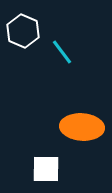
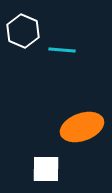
cyan line: moved 2 px up; rotated 48 degrees counterclockwise
orange ellipse: rotated 24 degrees counterclockwise
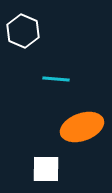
cyan line: moved 6 px left, 29 px down
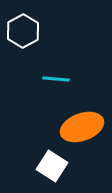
white hexagon: rotated 8 degrees clockwise
white square: moved 6 px right, 3 px up; rotated 32 degrees clockwise
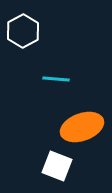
white square: moved 5 px right; rotated 12 degrees counterclockwise
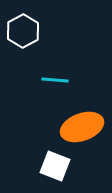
cyan line: moved 1 px left, 1 px down
white square: moved 2 px left
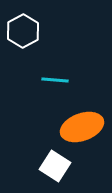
white square: rotated 12 degrees clockwise
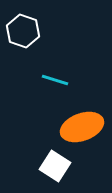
white hexagon: rotated 12 degrees counterclockwise
cyan line: rotated 12 degrees clockwise
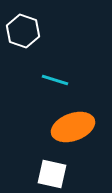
orange ellipse: moved 9 px left
white square: moved 3 px left, 8 px down; rotated 20 degrees counterclockwise
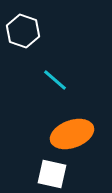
cyan line: rotated 24 degrees clockwise
orange ellipse: moved 1 px left, 7 px down
